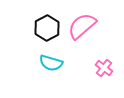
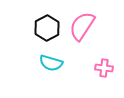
pink semicircle: rotated 16 degrees counterclockwise
pink cross: rotated 30 degrees counterclockwise
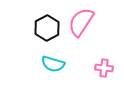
pink semicircle: moved 1 px left, 4 px up
cyan semicircle: moved 2 px right, 1 px down
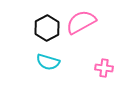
pink semicircle: rotated 28 degrees clockwise
cyan semicircle: moved 5 px left, 2 px up
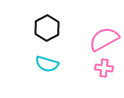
pink semicircle: moved 23 px right, 17 px down
cyan semicircle: moved 1 px left, 2 px down
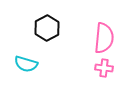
pink semicircle: moved 1 px up; rotated 124 degrees clockwise
cyan semicircle: moved 21 px left
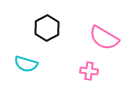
pink semicircle: rotated 116 degrees clockwise
pink cross: moved 15 px left, 3 px down
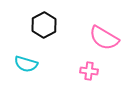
black hexagon: moved 3 px left, 3 px up
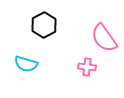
pink semicircle: rotated 24 degrees clockwise
pink cross: moved 2 px left, 4 px up
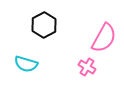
pink semicircle: rotated 116 degrees counterclockwise
pink cross: rotated 24 degrees clockwise
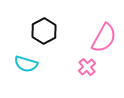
black hexagon: moved 6 px down
pink cross: rotated 18 degrees clockwise
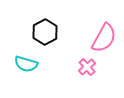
black hexagon: moved 1 px right, 1 px down
